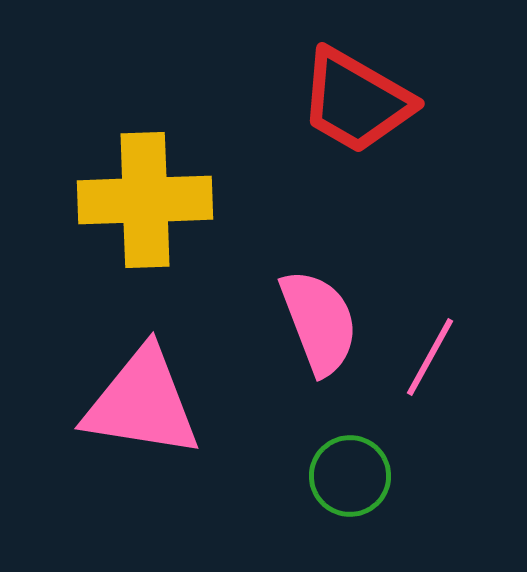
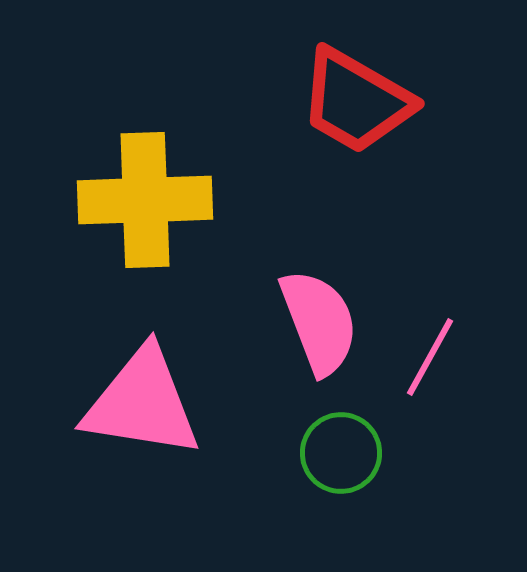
green circle: moved 9 px left, 23 px up
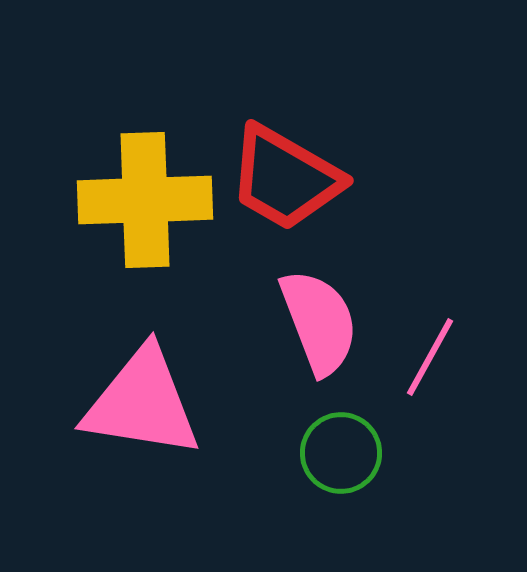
red trapezoid: moved 71 px left, 77 px down
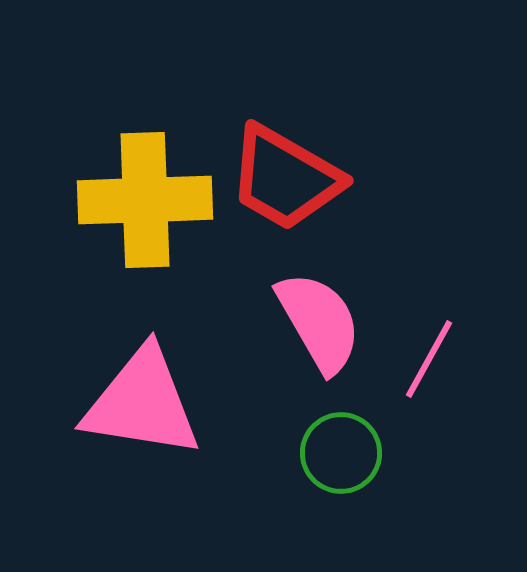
pink semicircle: rotated 9 degrees counterclockwise
pink line: moved 1 px left, 2 px down
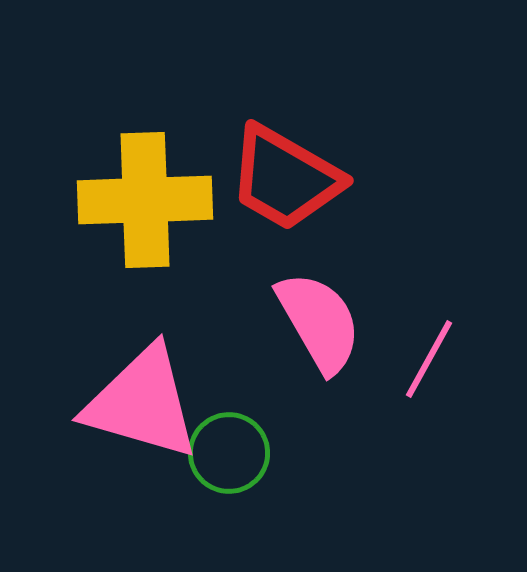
pink triangle: rotated 7 degrees clockwise
green circle: moved 112 px left
